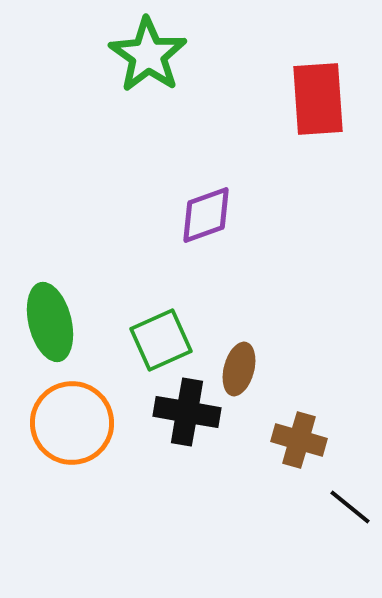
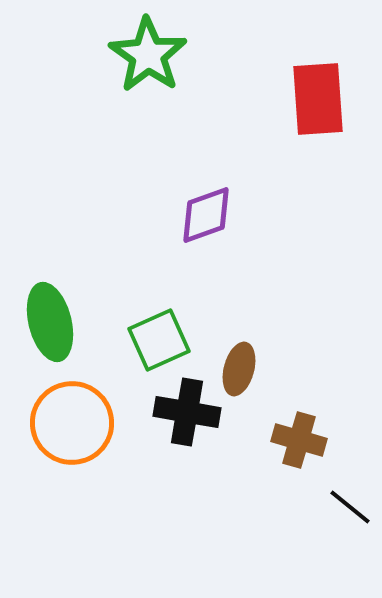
green square: moved 2 px left
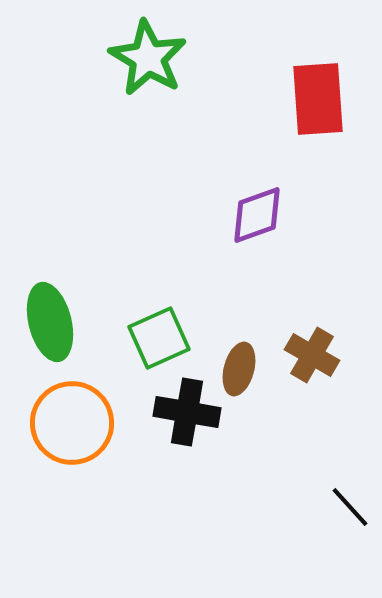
green star: moved 3 px down; rotated 4 degrees counterclockwise
purple diamond: moved 51 px right
green square: moved 2 px up
brown cross: moved 13 px right, 85 px up; rotated 14 degrees clockwise
black line: rotated 9 degrees clockwise
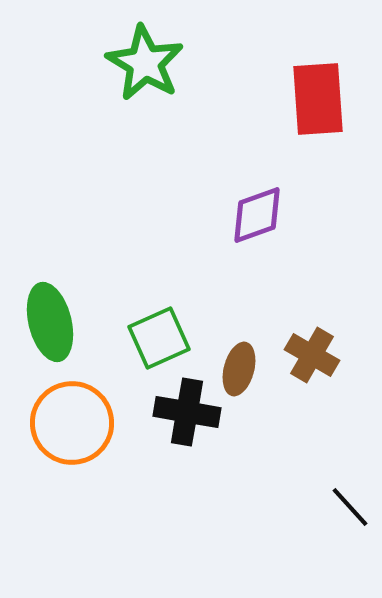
green star: moved 3 px left, 5 px down
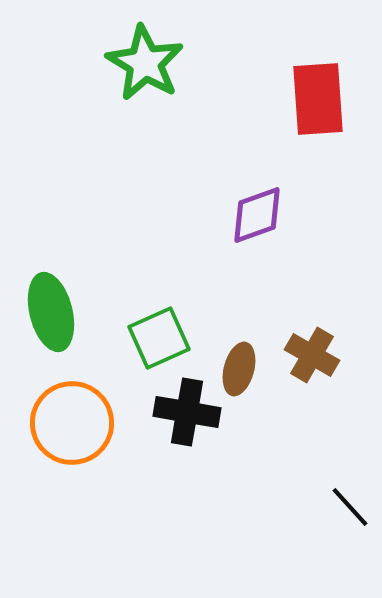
green ellipse: moved 1 px right, 10 px up
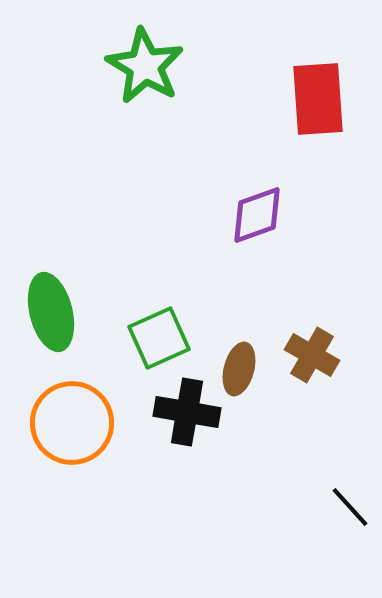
green star: moved 3 px down
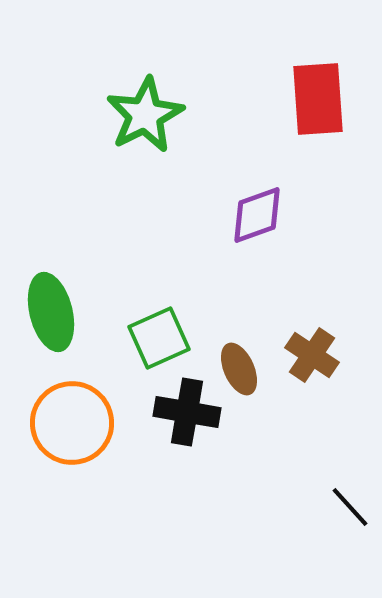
green star: moved 49 px down; rotated 14 degrees clockwise
brown cross: rotated 4 degrees clockwise
brown ellipse: rotated 39 degrees counterclockwise
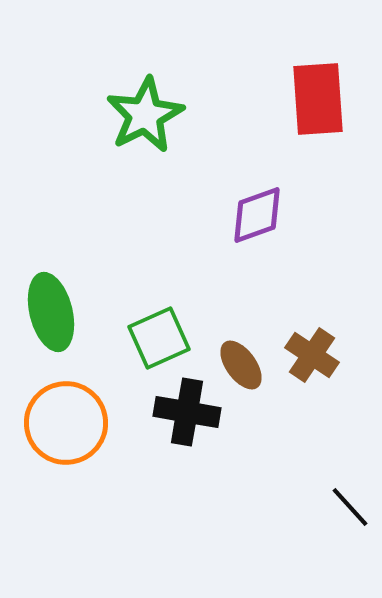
brown ellipse: moved 2 px right, 4 px up; rotated 12 degrees counterclockwise
orange circle: moved 6 px left
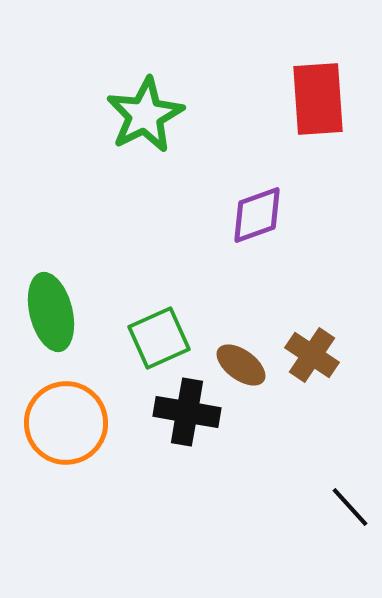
brown ellipse: rotated 18 degrees counterclockwise
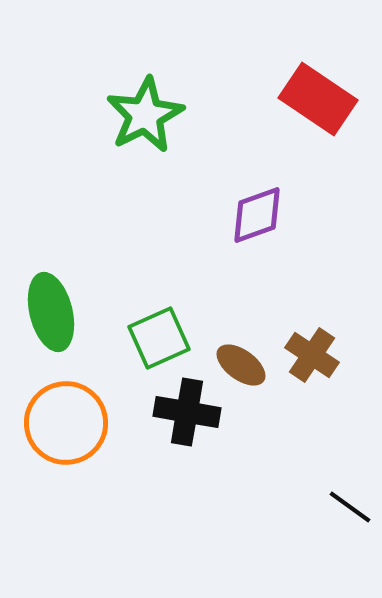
red rectangle: rotated 52 degrees counterclockwise
black line: rotated 12 degrees counterclockwise
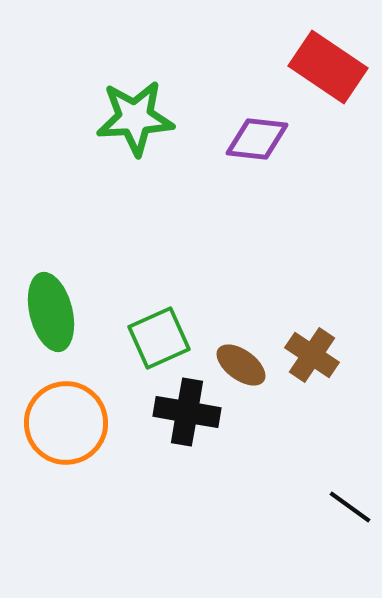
red rectangle: moved 10 px right, 32 px up
green star: moved 10 px left, 3 px down; rotated 24 degrees clockwise
purple diamond: moved 76 px up; rotated 26 degrees clockwise
